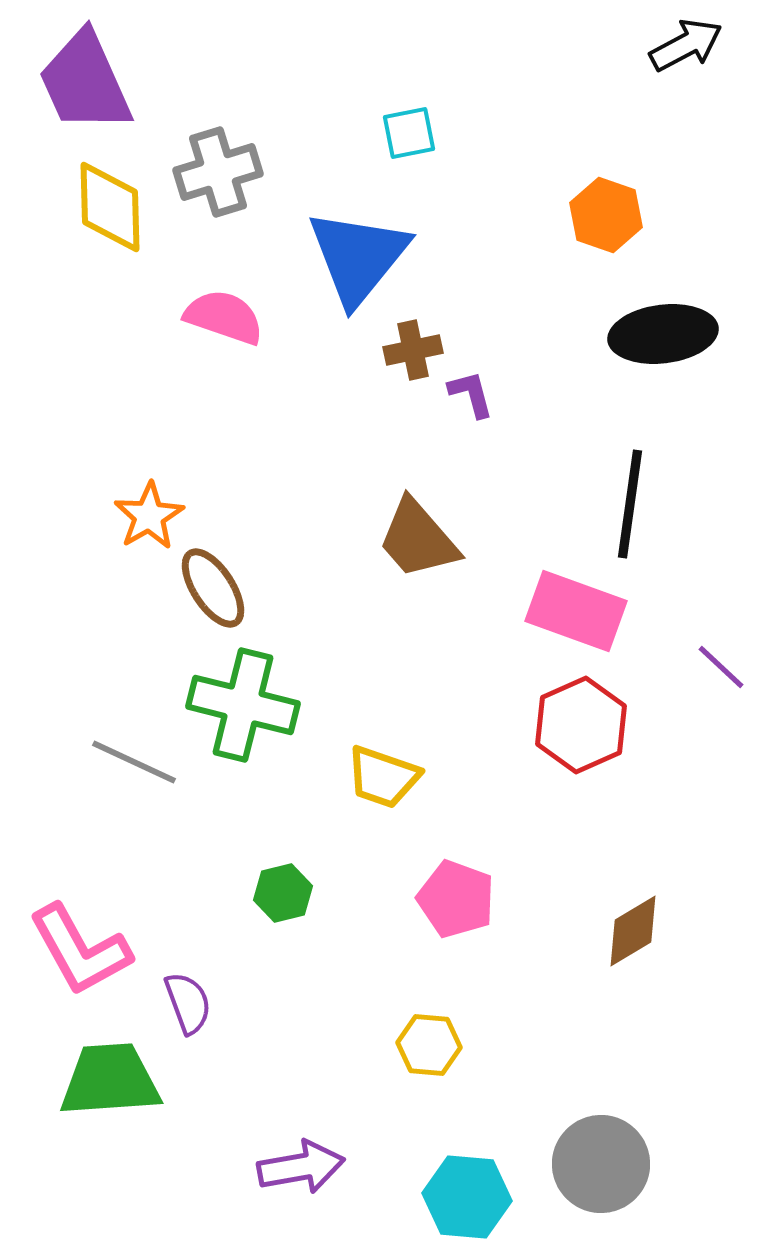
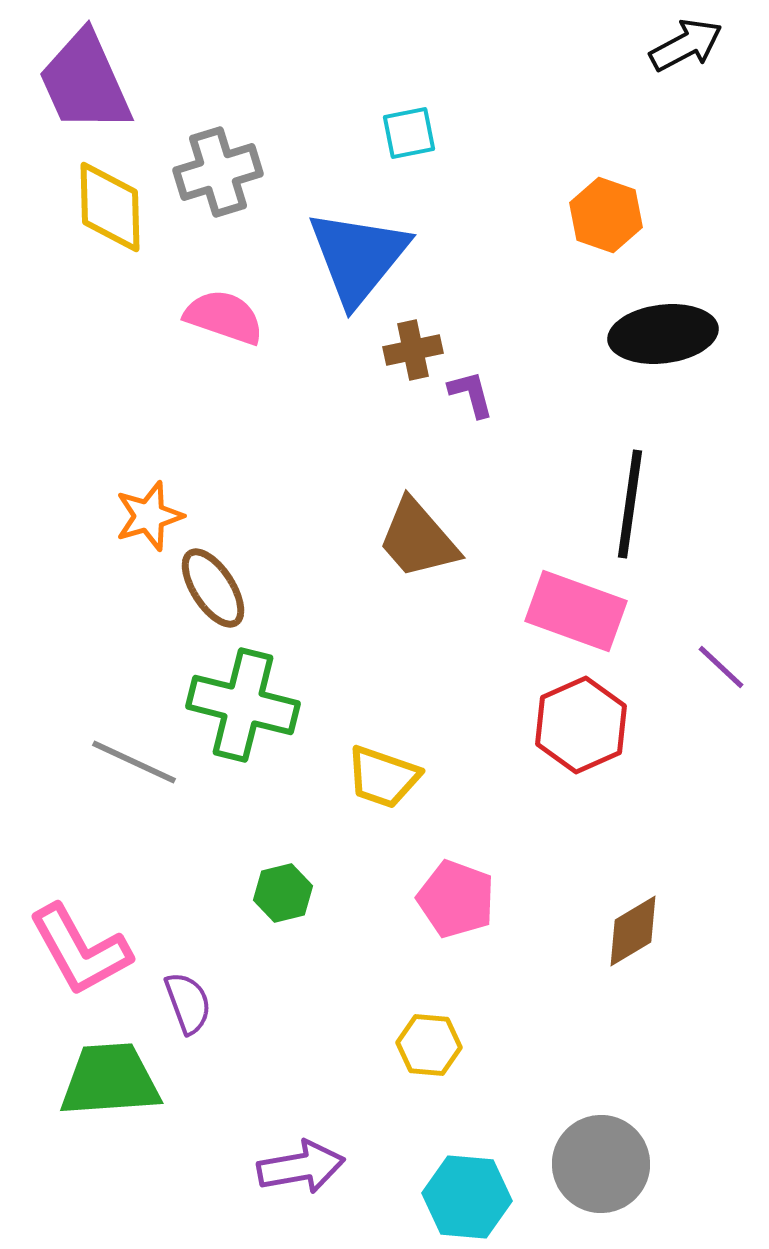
orange star: rotated 14 degrees clockwise
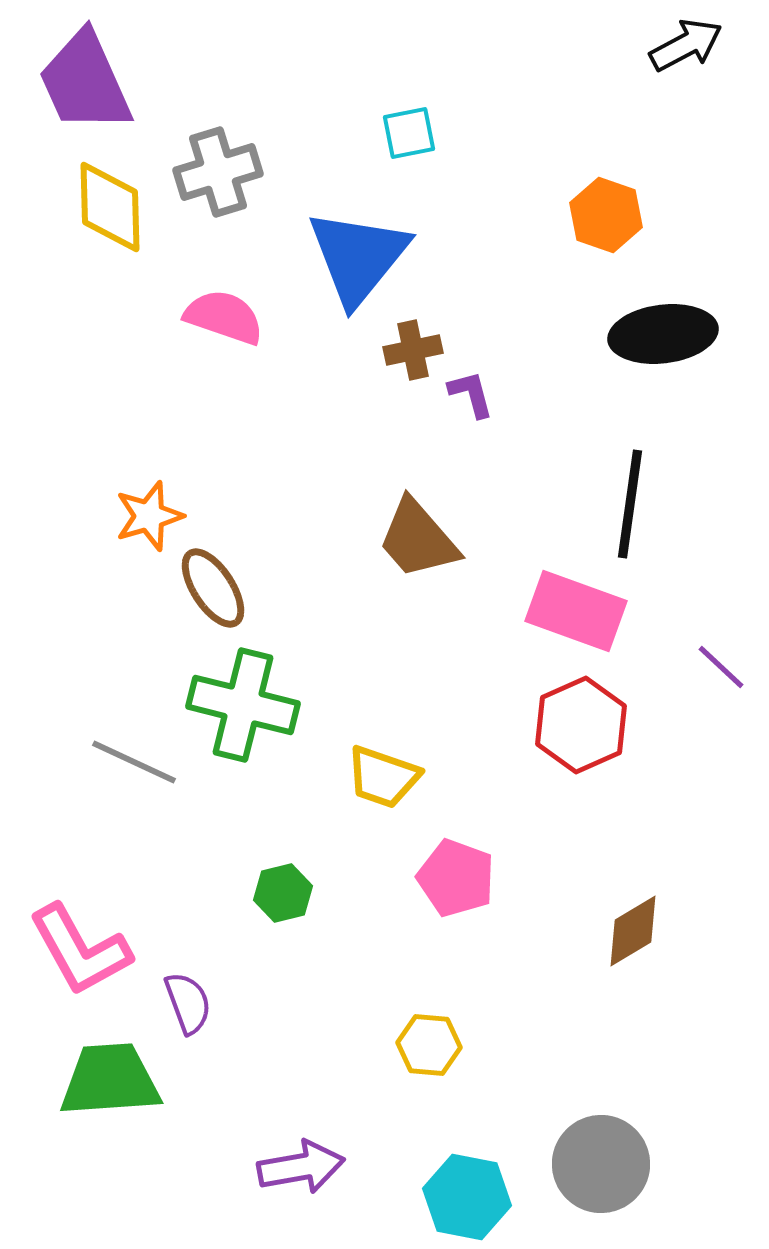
pink pentagon: moved 21 px up
cyan hexagon: rotated 6 degrees clockwise
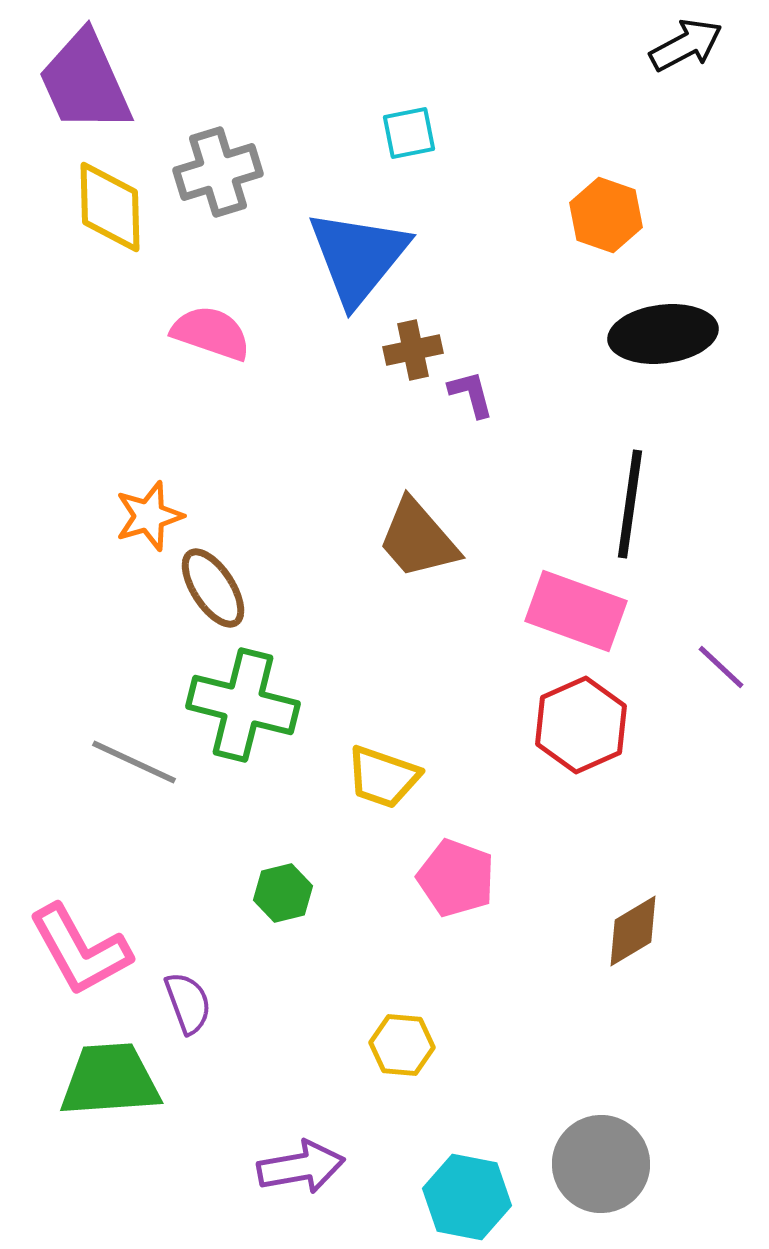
pink semicircle: moved 13 px left, 16 px down
yellow hexagon: moved 27 px left
